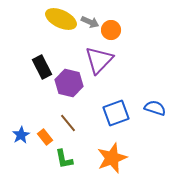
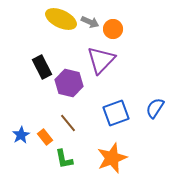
orange circle: moved 2 px right, 1 px up
purple triangle: moved 2 px right
blue semicircle: rotated 75 degrees counterclockwise
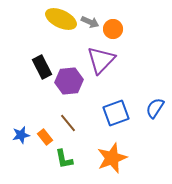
purple hexagon: moved 2 px up; rotated 20 degrees counterclockwise
blue star: rotated 18 degrees clockwise
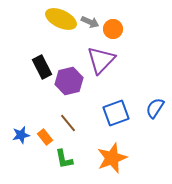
purple hexagon: rotated 8 degrees counterclockwise
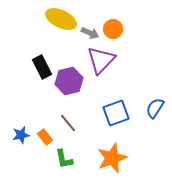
gray arrow: moved 11 px down
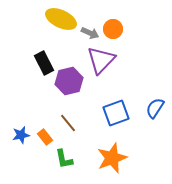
black rectangle: moved 2 px right, 4 px up
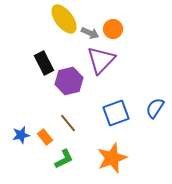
yellow ellipse: moved 3 px right; rotated 28 degrees clockwise
green L-shape: rotated 105 degrees counterclockwise
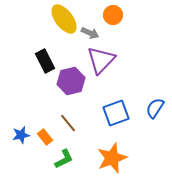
orange circle: moved 14 px up
black rectangle: moved 1 px right, 2 px up
purple hexagon: moved 2 px right
